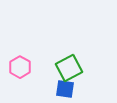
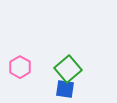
green square: moved 1 px left, 1 px down; rotated 12 degrees counterclockwise
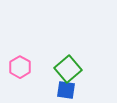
blue square: moved 1 px right, 1 px down
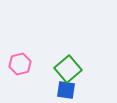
pink hexagon: moved 3 px up; rotated 15 degrees clockwise
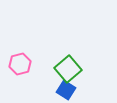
blue square: rotated 24 degrees clockwise
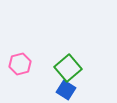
green square: moved 1 px up
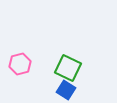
green square: rotated 24 degrees counterclockwise
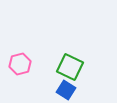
green square: moved 2 px right, 1 px up
